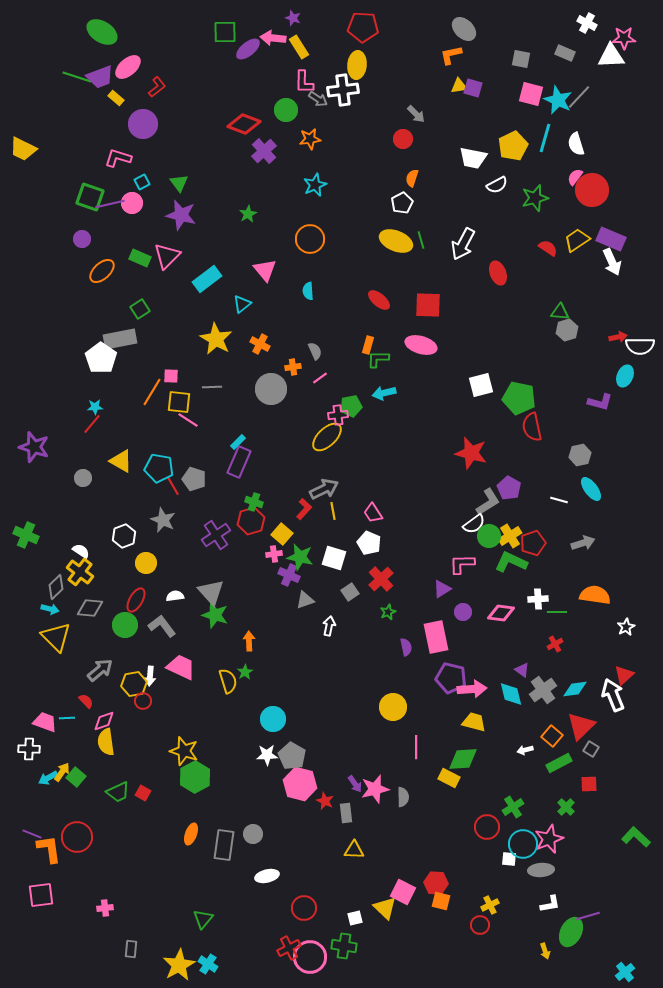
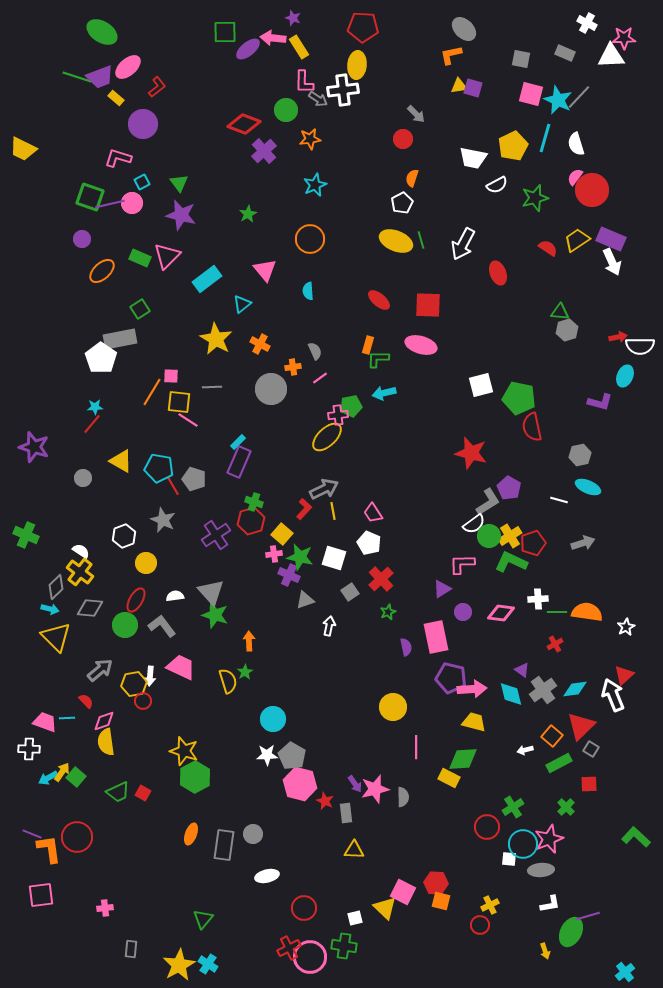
cyan ellipse at (591, 489): moved 3 px left, 2 px up; rotated 30 degrees counterclockwise
orange semicircle at (595, 595): moved 8 px left, 17 px down
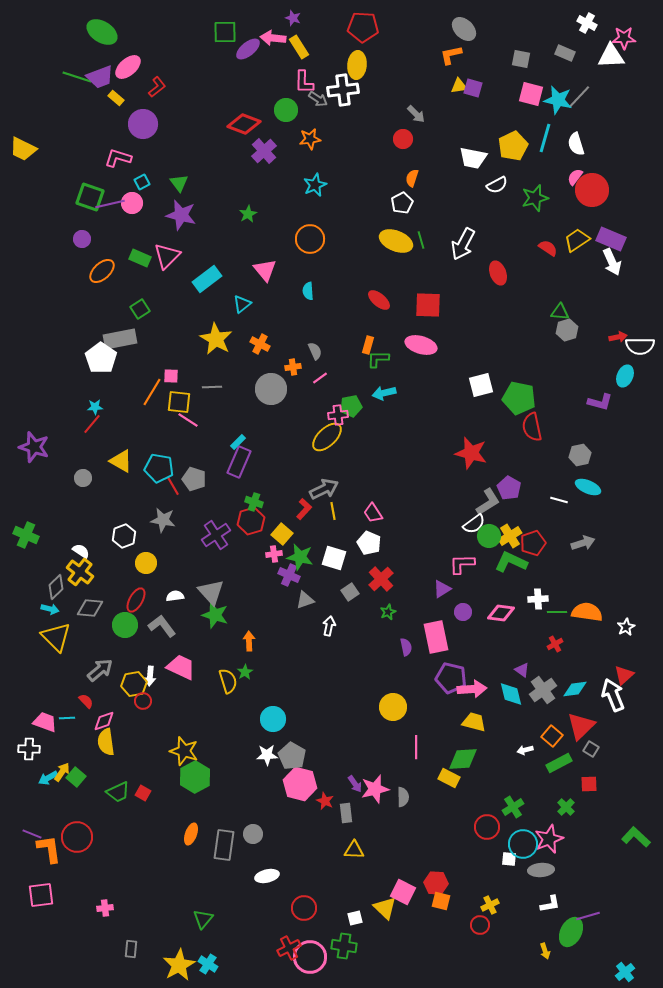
cyan star at (558, 100): rotated 12 degrees counterclockwise
gray star at (163, 520): rotated 15 degrees counterclockwise
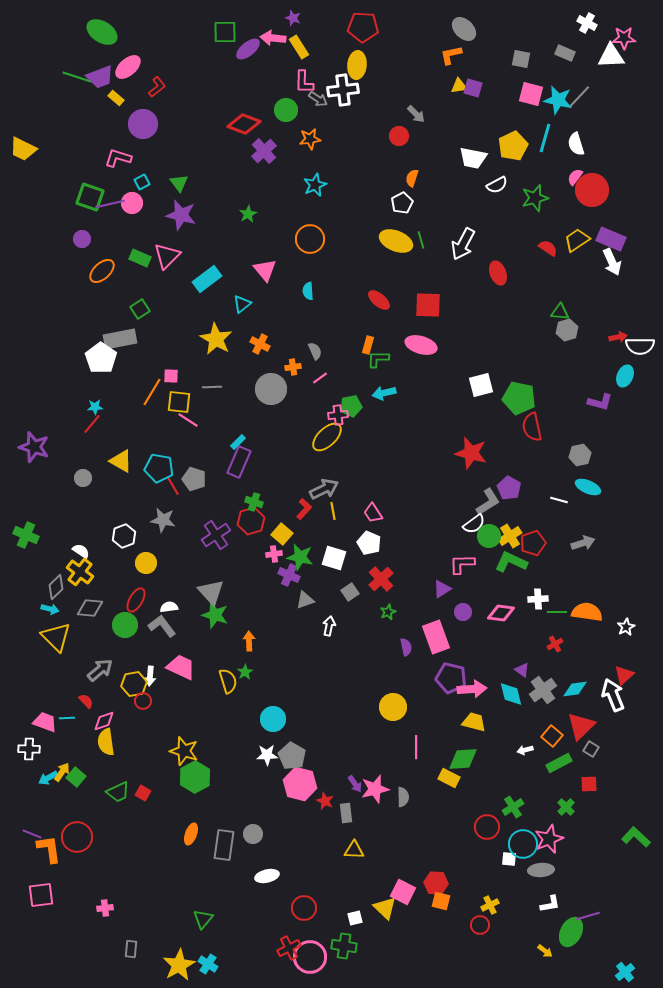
red circle at (403, 139): moved 4 px left, 3 px up
white semicircle at (175, 596): moved 6 px left, 11 px down
pink rectangle at (436, 637): rotated 8 degrees counterclockwise
yellow arrow at (545, 951): rotated 35 degrees counterclockwise
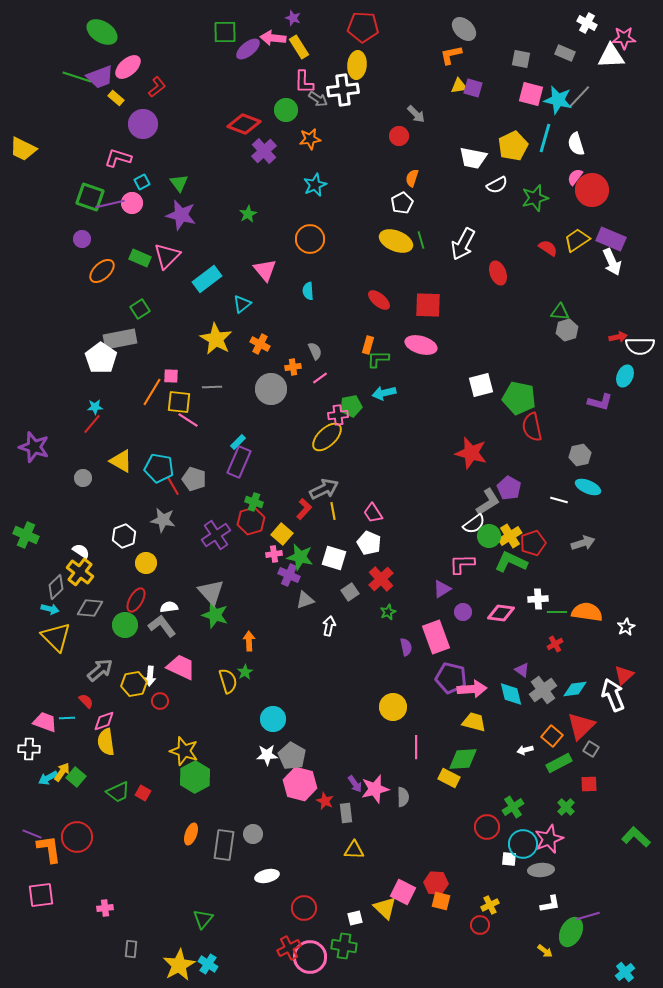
red circle at (143, 701): moved 17 px right
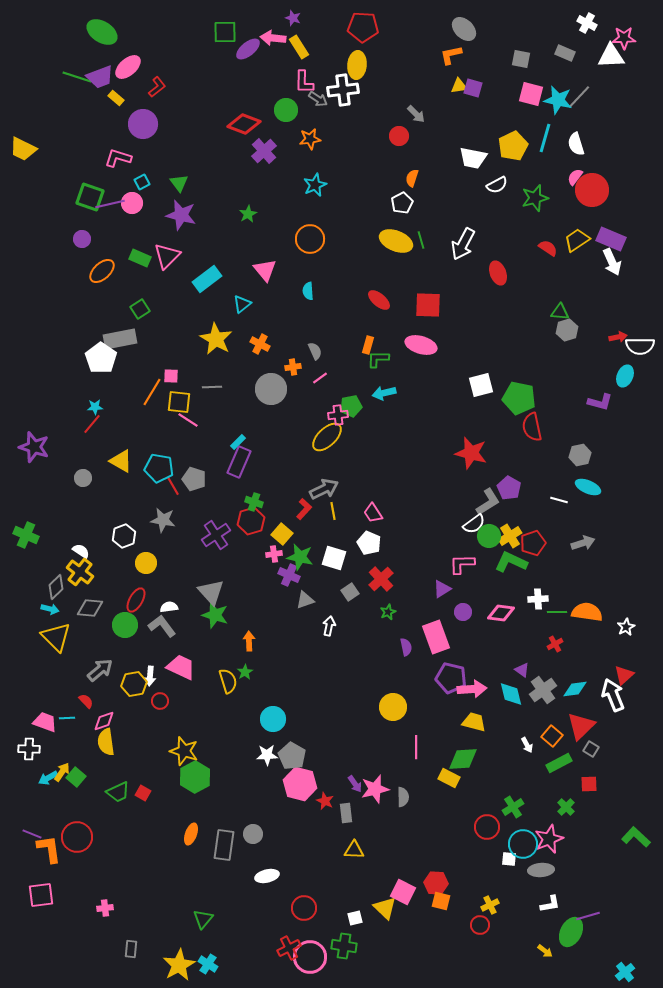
white arrow at (525, 750): moved 2 px right, 5 px up; rotated 105 degrees counterclockwise
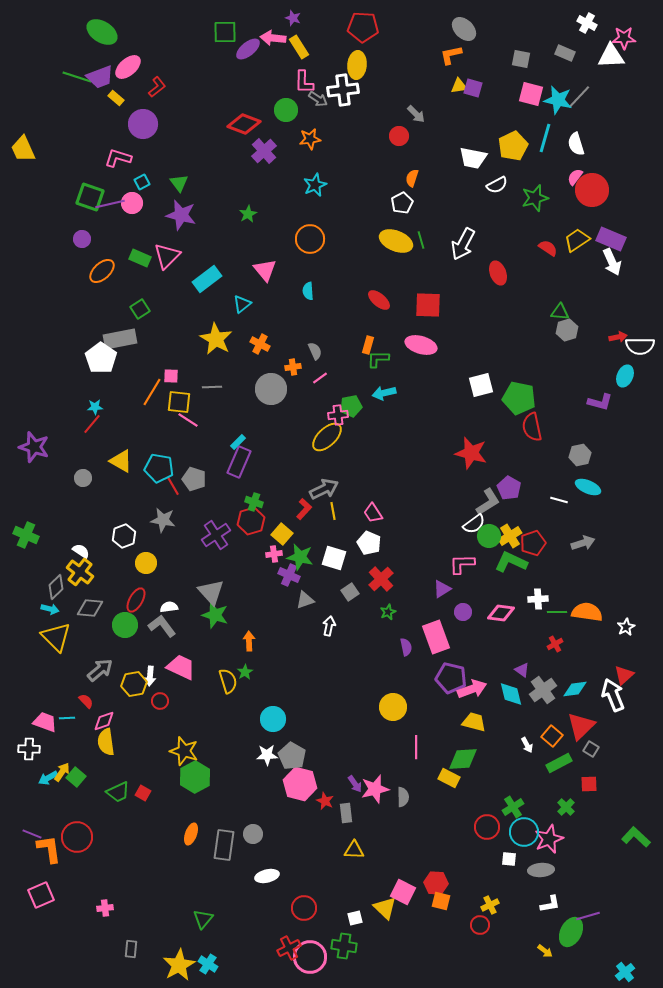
yellow trapezoid at (23, 149): rotated 40 degrees clockwise
pink arrow at (472, 689): rotated 16 degrees counterclockwise
cyan circle at (523, 844): moved 1 px right, 12 px up
pink square at (41, 895): rotated 16 degrees counterclockwise
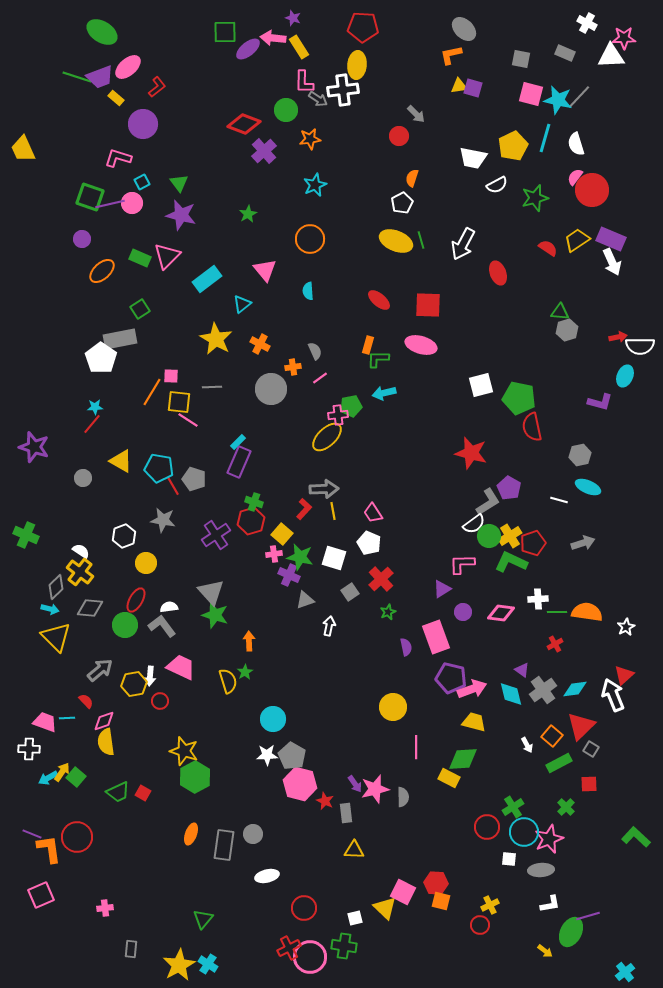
gray arrow at (324, 489): rotated 24 degrees clockwise
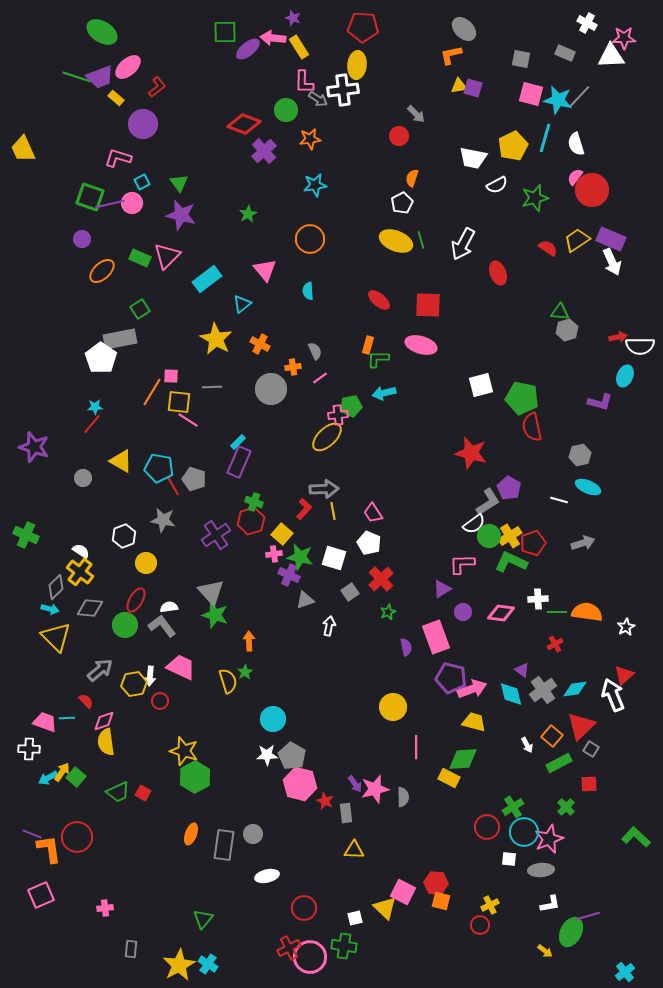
cyan star at (315, 185): rotated 15 degrees clockwise
green pentagon at (519, 398): moved 3 px right
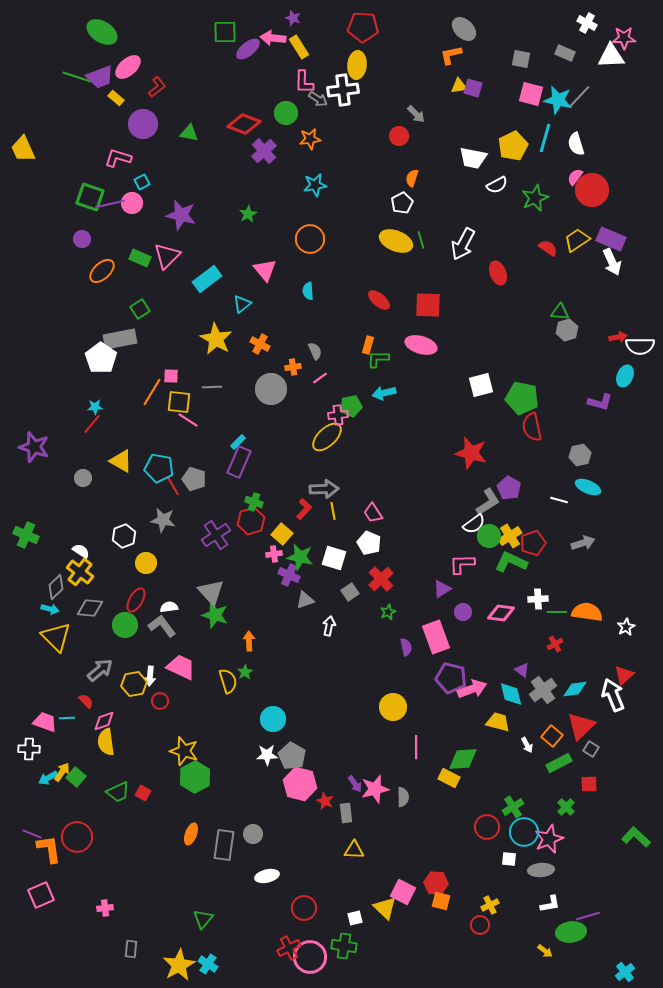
green circle at (286, 110): moved 3 px down
green triangle at (179, 183): moved 10 px right, 50 px up; rotated 42 degrees counterclockwise
green star at (535, 198): rotated 8 degrees counterclockwise
yellow trapezoid at (474, 722): moved 24 px right
green ellipse at (571, 932): rotated 56 degrees clockwise
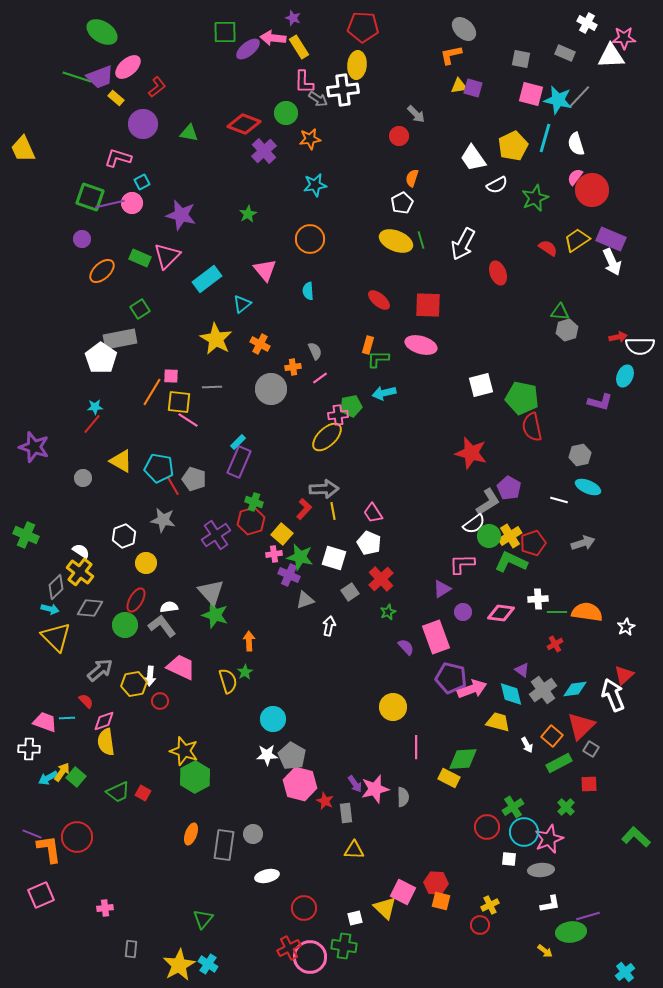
white trapezoid at (473, 158): rotated 44 degrees clockwise
purple semicircle at (406, 647): rotated 30 degrees counterclockwise
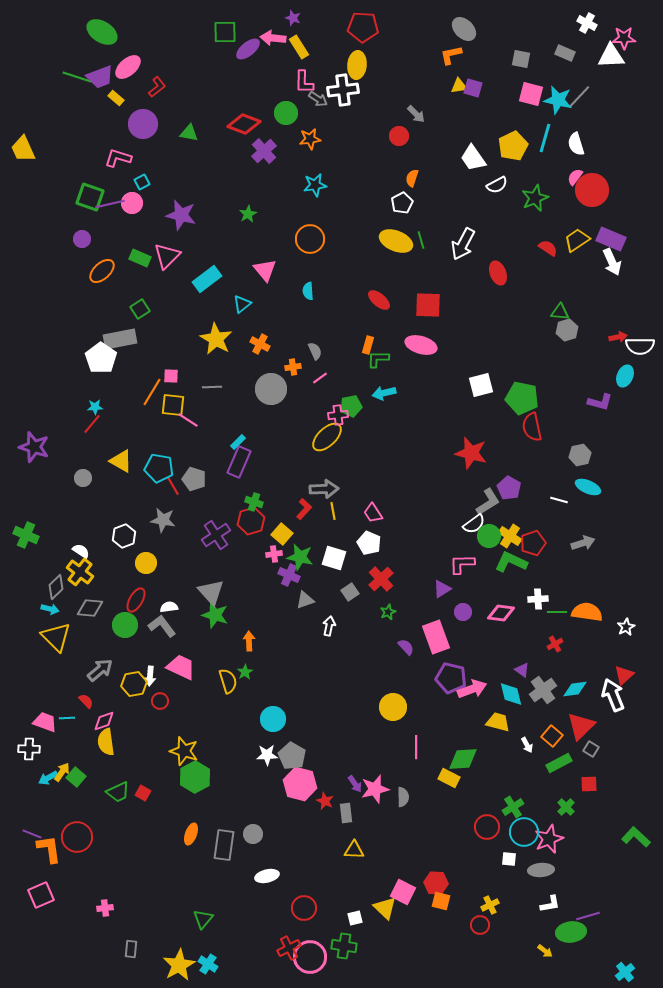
yellow square at (179, 402): moved 6 px left, 3 px down
yellow cross at (510, 536): rotated 25 degrees counterclockwise
